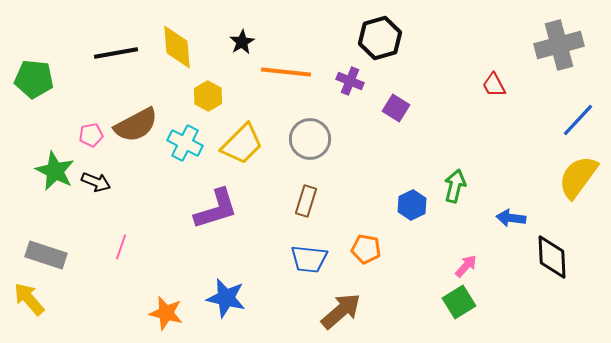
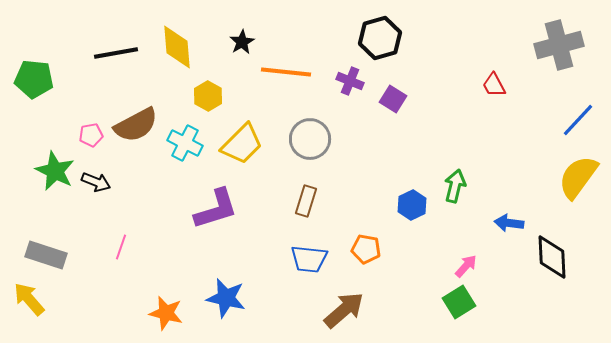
purple square: moved 3 px left, 9 px up
blue arrow: moved 2 px left, 5 px down
brown arrow: moved 3 px right, 1 px up
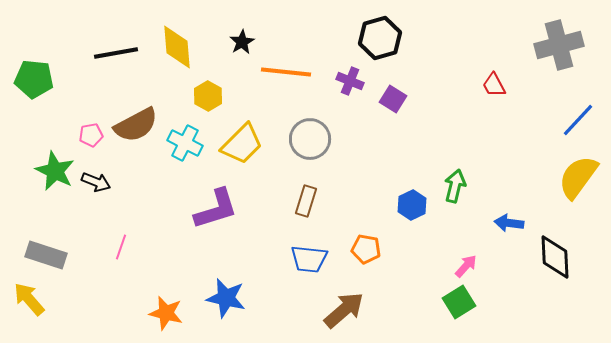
black diamond: moved 3 px right
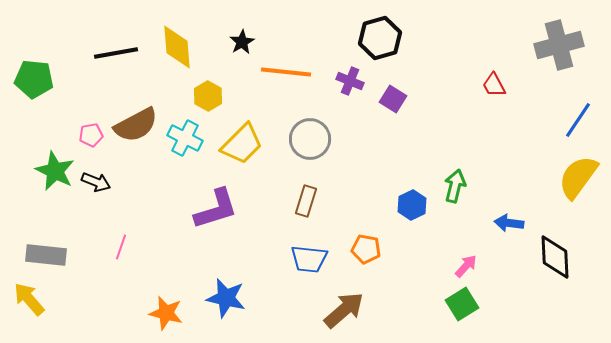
blue line: rotated 9 degrees counterclockwise
cyan cross: moved 5 px up
gray rectangle: rotated 12 degrees counterclockwise
green square: moved 3 px right, 2 px down
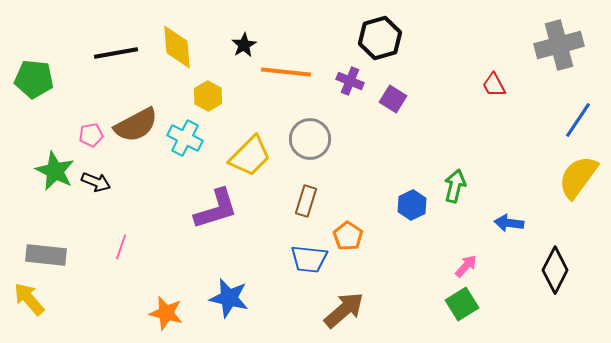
black star: moved 2 px right, 3 px down
yellow trapezoid: moved 8 px right, 12 px down
orange pentagon: moved 18 px left, 13 px up; rotated 24 degrees clockwise
black diamond: moved 13 px down; rotated 30 degrees clockwise
blue star: moved 3 px right
